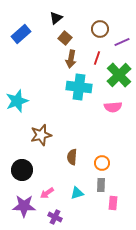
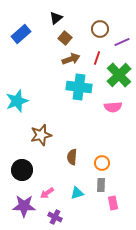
brown arrow: rotated 120 degrees counterclockwise
pink rectangle: rotated 16 degrees counterclockwise
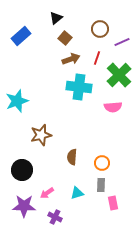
blue rectangle: moved 2 px down
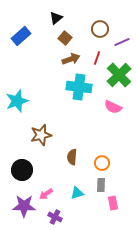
pink semicircle: rotated 30 degrees clockwise
pink arrow: moved 1 px left, 1 px down
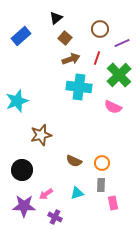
purple line: moved 1 px down
brown semicircle: moved 2 px right, 4 px down; rotated 70 degrees counterclockwise
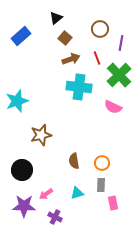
purple line: moved 1 px left; rotated 56 degrees counterclockwise
red line: rotated 40 degrees counterclockwise
brown semicircle: rotated 56 degrees clockwise
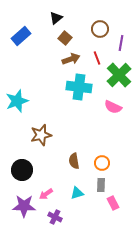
pink rectangle: rotated 16 degrees counterclockwise
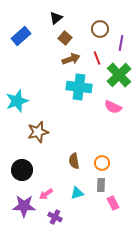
brown star: moved 3 px left, 3 px up
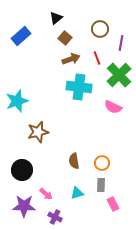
pink arrow: rotated 104 degrees counterclockwise
pink rectangle: moved 1 px down
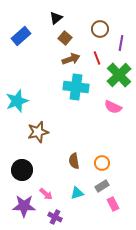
cyan cross: moved 3 px left
gray rectangle: moved 1 px right, 1 px down; rotated 56 degrees clockwise
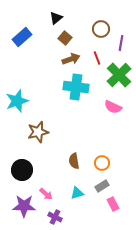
brown circle: moved 1 px right
blue rectangle: moved 1 px right, 1 px down
